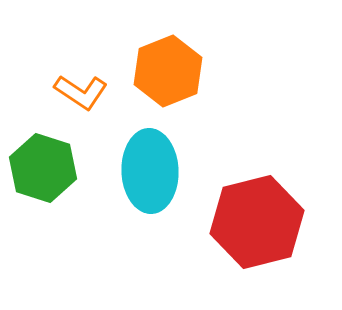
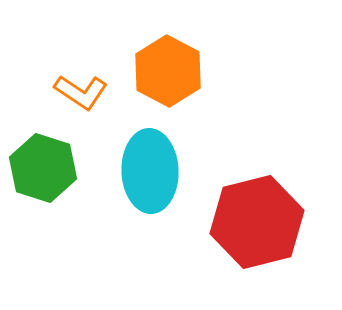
orange hexagon: rotated 10 degrees counterclockwise
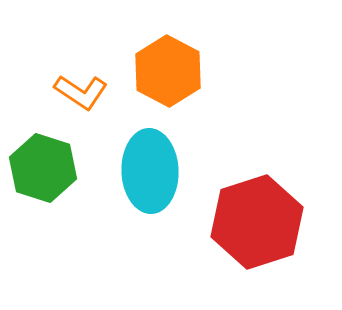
red hexagon: rotated 4 degrees counterclockwise
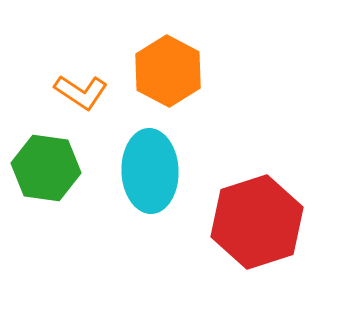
green hexagon: moved 3 px right; rotated 10 degrees counterclockwise
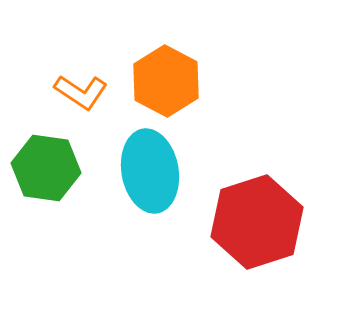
orange hexagon: moved 2 px left, 10 px down
cyan ellipse: rotated 8 degrees counterclockwise
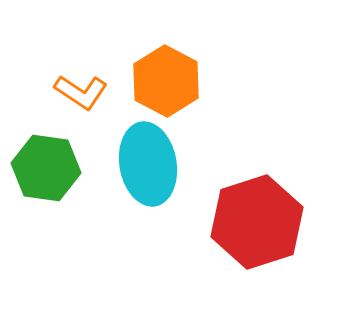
cyan ellipse: moved 2 px left, 7 px up
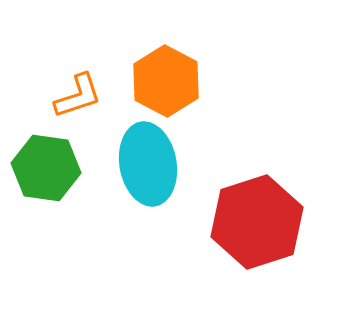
orange L-shape: moved 3 px left, 4 px down; rotated 52 degrees counterclockwise
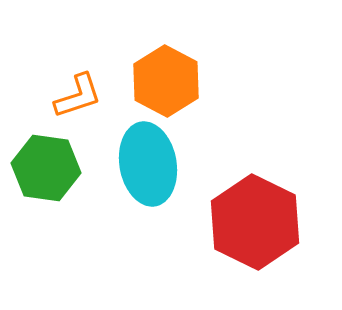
red hexagon: moved 2 px left; rotated 16 degrees counterclockwise
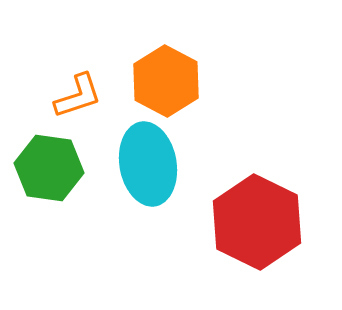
green hexagon: moved 3 px right
red hexagon: moved 2 px right
